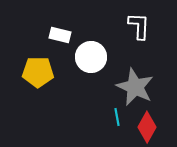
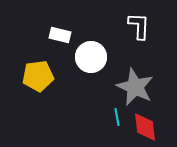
yellow pentagon: moved 4 px down; rotated 8 degrees counterclockwise
red diamond: moved 2 px left; rotated 36 degrees counterclockwise
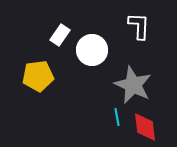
white rectangle: rotated 70 degrees counterclockwise
white circle: moved 1 px right, 7 px up
gray star: moved 2 px left, 2 px up
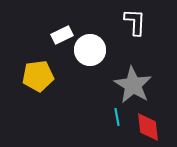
white L-shape: moved 4 px left, 4 px up
white rectangle: moved 2 px right; rotated 30 degrees clockwise
white circle: moved 2 px left
gray star: rotated 6 degrees clockwise
red diamond: moved 3 px right
